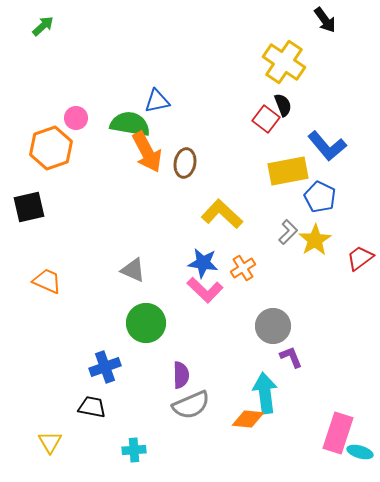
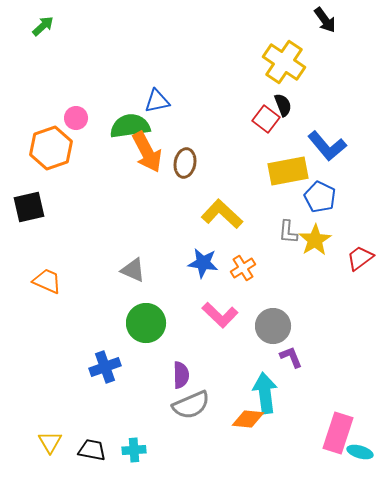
green semicircle: moved 2 px down; rotated 18 degrees counterclockwise
gray L-shape: rotated 140 degrees clockwise
pink L-shape: moved 15 px right, 25 px down
black trapezoid: moved 43 px down
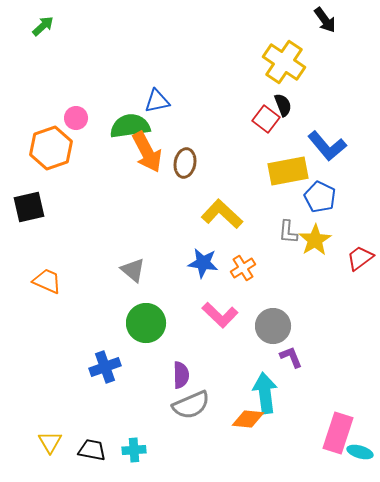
gray triangle: rotated 16 degrees clockwise
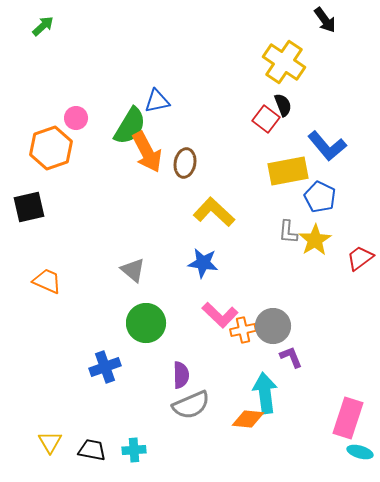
green semicircle: rotated 129 degrees clockwise
yellow L-shape: moved 8 px left, 2 px up
orange cross: moved 62 px down; rotated 20 degrees clockwise
pink rectangle: moved 10 px right, 15 px up
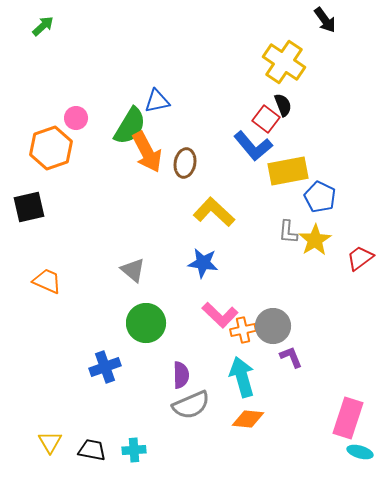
blue L-shape: moved 74 px left
cyan arrow: moved 23 px left, 16 px up; rotated 9 degrees counterclockwise
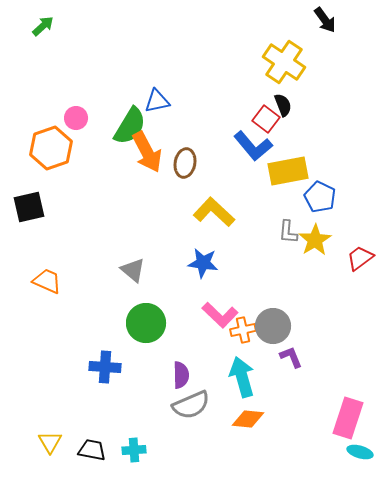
blue cross: rotated 24 degrees clockwise
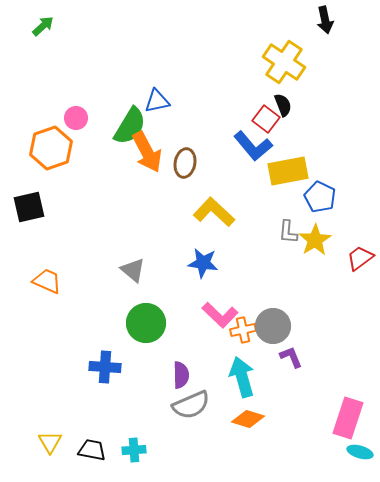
black arrow: rotated 24 degrees clockwise
orange diamond: rotated 12 degrees clockwise
